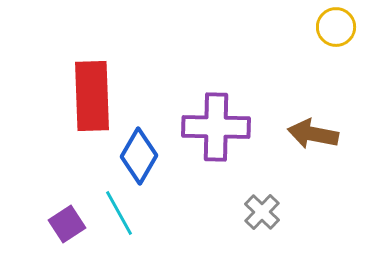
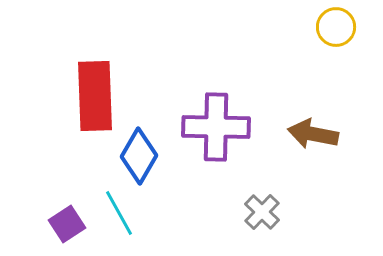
red rectangle: moved 3 px right
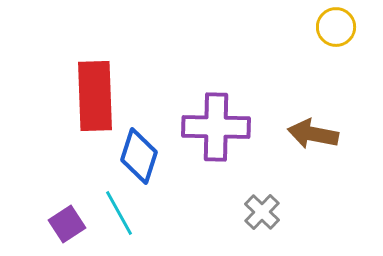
blue diamond: rotated 12 degrees counterclockwise
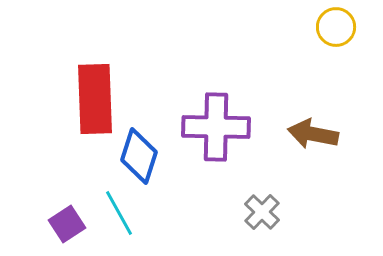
red rectangle: moved 3 px down
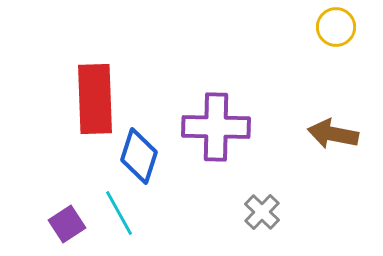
brown arrow: moved 20 px right
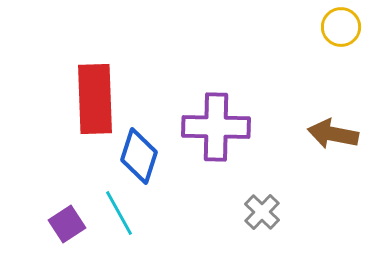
yellow circle: moved 5 px right
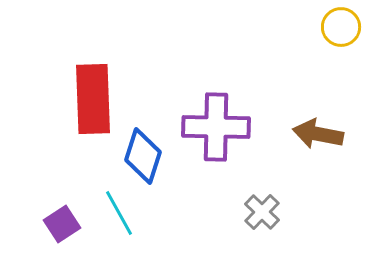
red rectangle: moved 2 px left
brown arrow: moved 15 px left
blue diamond: moved 4 px right
purple square: moved 5 px left
